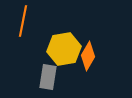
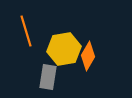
orange line: moved 3 px right, 10 px down; rotated 28 degrees counterclockwise
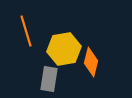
orange diamond: moved 3 px right, 6 px down; rotated 16 degrees counterclockwise
gray rectangle: moved 1 px right, 2 px down
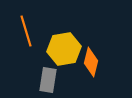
gray rectangle: moved 1 px left, 1 px down
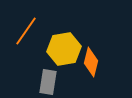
orange line: rotated 52 degrees clockwise
gray rectangle: moved 2 px down
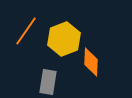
yellow hexagon: moved 10 px up; rotated 12 degrees counterclockwise
orange diamond: rotated 12 degrees counterclockwise
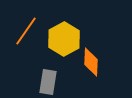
yellow hexagon: rotated 8 degrees counterclockwise
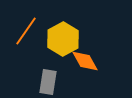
yellow hexagon: moved 1 px left
orange diamond: moved 6 px left, 1 px up; rotated 32 degrees counterclockwise
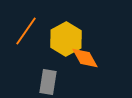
yellow hexagon: moved 3 px right
orange diamond: moved 3 px up
